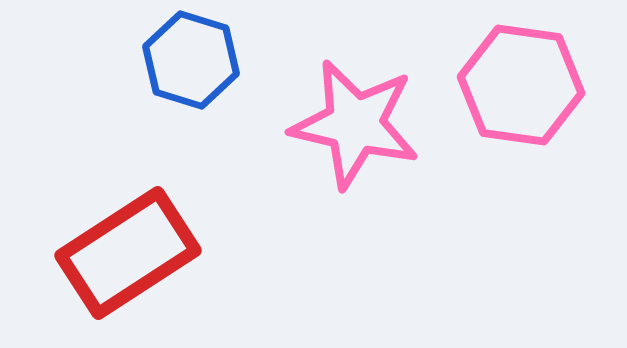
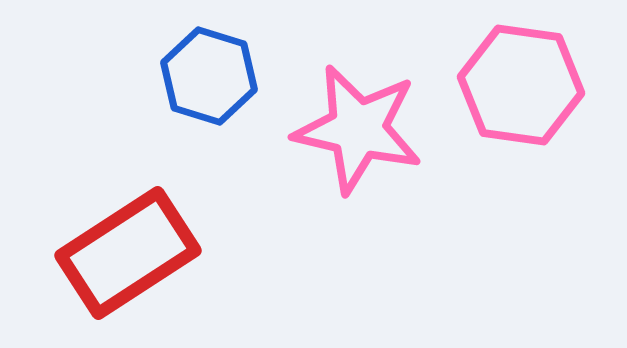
blue hexagon: moved 18 px right, 16 px down
pink star: moved 3 px right, 5 px down
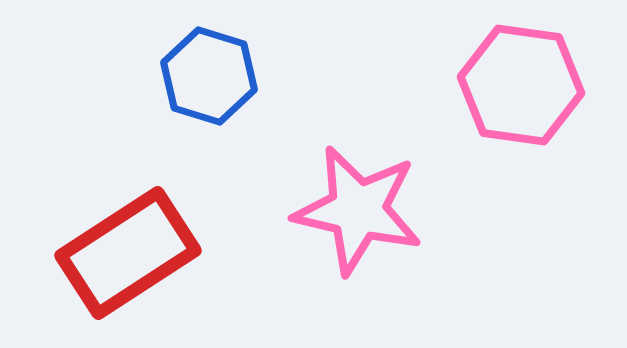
pink star: moved 81 px down
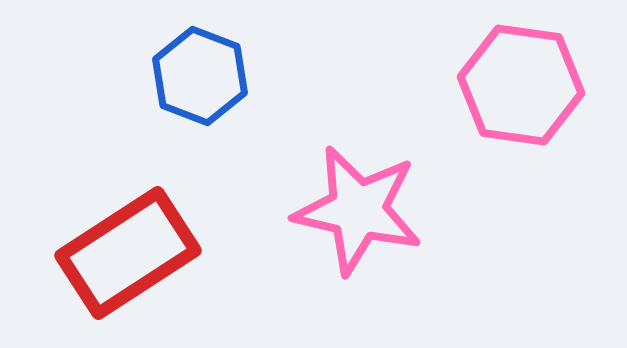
blue hexagon: moved 9 px left; rotated 4 degrees clockwise
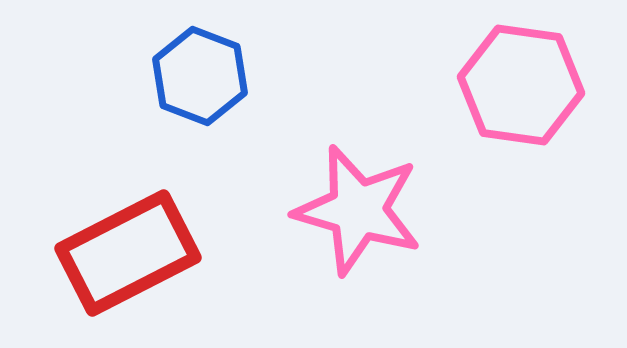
pink star: rotated 3 degrees clockwise
red rectangle: rotated 6 degrees clockwise
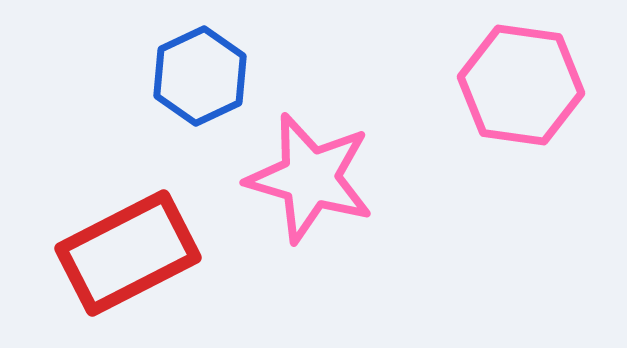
blue hexagon: rotated 14 degrees clockwise
pink star: moved 48 px left, 32 px up
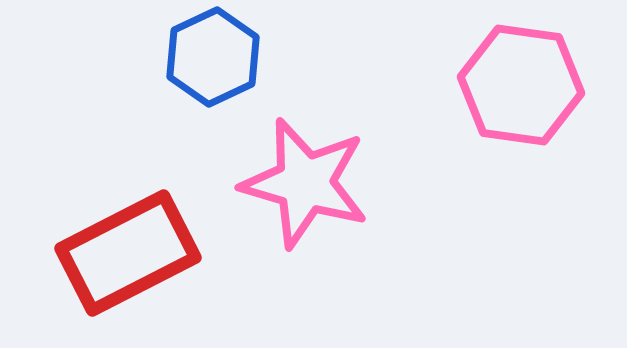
blue hexagon: moved 13 px right, 19 px up
pink star: moved 5 px left, 5 px down
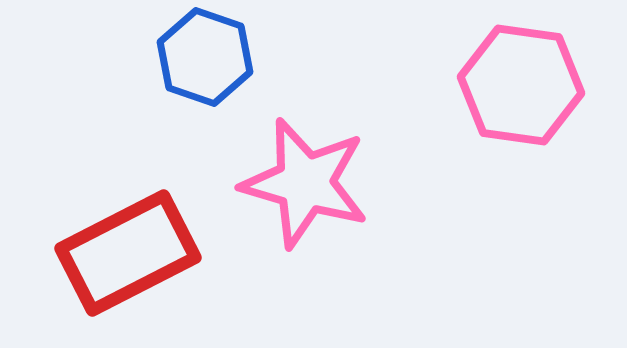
blue hexagon: moved 8 px left; rotated 16 degrees counterclockwise
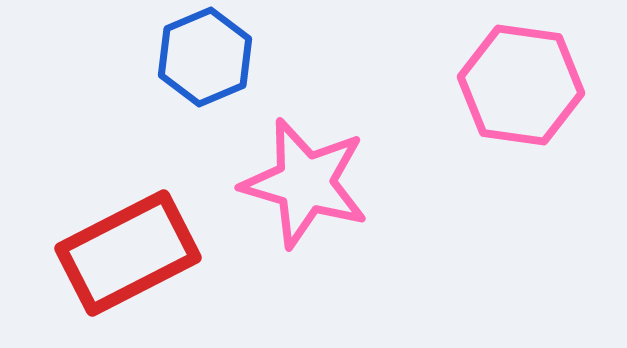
blue hexagon: rotated 18 degrees clockwise
